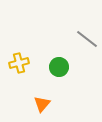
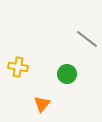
yellow cross: moved 1 px left, 4 px down; rotated 24 degrees clockwise
green circle: moved 8 px right, 7 px down
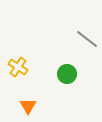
yellow cross: rotated 24 degrees clockwise
orange triangle: moved 14 px left, 2 px down; rotated 12 degrees counterclockwise
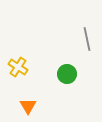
gray line: rotated 40 degrees clockwise
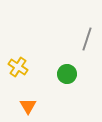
gray line: rotated 30 degrees clockwise
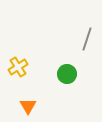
yellow cross: rotated 24 degrees clockwise
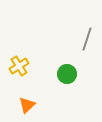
yellow cross: moved 1 px right, 1 px up
orange triangle: moved 1 px left, 1 px up; rotated 18 degrees clockwise
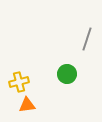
yellow cross: moved 16 px down; rotated 18 degrees clockwise
orange triangle: rotated 36 degrees clockwise
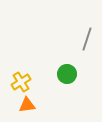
yellow cross: moved 2 px right; rotated 18 degrees counterclockwise
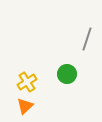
yellow cross: moved 6 px right
orange triangle: moved 2 px left, 1 px down; rotated 36 degrees counterclockwise
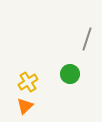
green circle: moved 3 px right
yellow cross: moved 1 px right
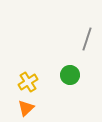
green circle: moved 1 px down
orange triangle: moved 1 px right, 2 px down
